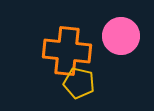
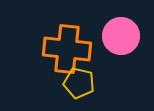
orange cross: moved 2 px up
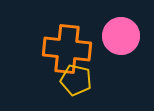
yellow pentagon: moved 3 px left, 3 px up
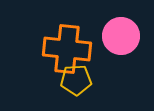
yellow pentagon: rotated 16 degrees counterclockwise
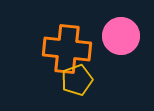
yellow pentagon: moved 1 px right; rotated 16 degrees counterclockwise
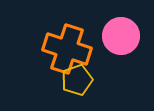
orange cross: rotated 12 degrees clockwise
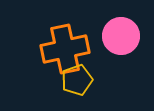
orange cross: moved 2 px left; rotated 30 degrees counterclockwise
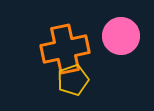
yellow pentagon: moved 4 px left
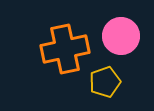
yellow pentagon: moved 32 px right, 2 px down
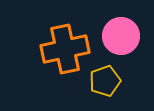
yellow pentagon: moved 1 px up
